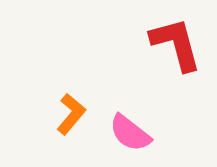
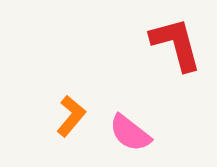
orange L-shape: moved 2 px down
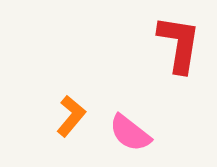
red L-shape: moved 3 px right; rotated 24 degrees clockwise
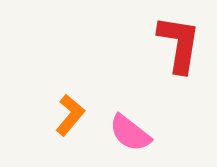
orange L-shape: moved 1 px left, 1 px up
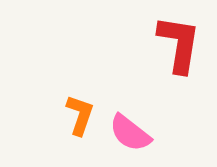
orange L-shape: moved 10 px right; rotated 21 degrees counterclockwise
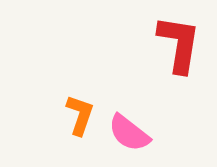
pink semicircle: moved 1 px left
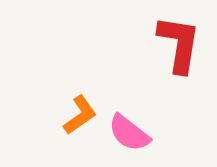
orange L-shape: rotated 36 degrees clockwise
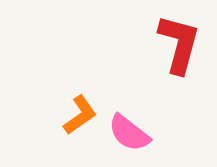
red L-shape: rotated 6 degrees clockwise
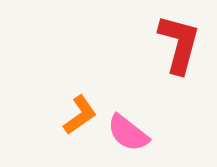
pink semicircle: moved 1 px left
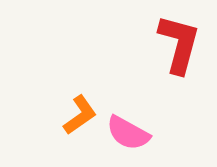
pink semicircle: rotated 9 degrees counterclockwise
